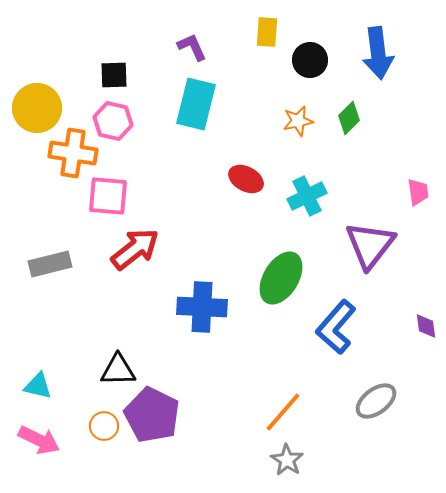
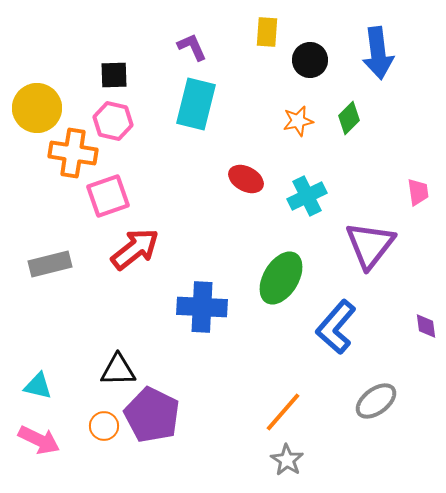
pink square: rotated 24 degrees counterclockwise
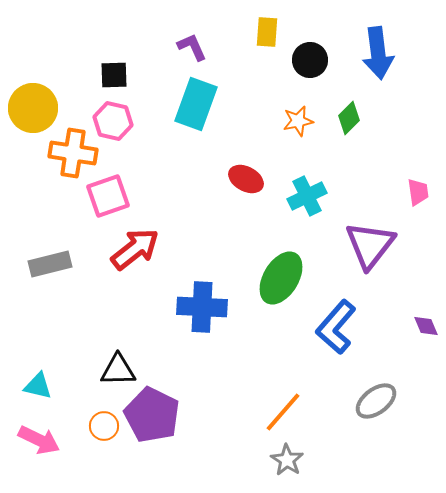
cyan rectangle: rotated 6 degrees clockwise
yellow circle: moved 4 px left
purple diamond: rotated 16 degrees counterclockwise
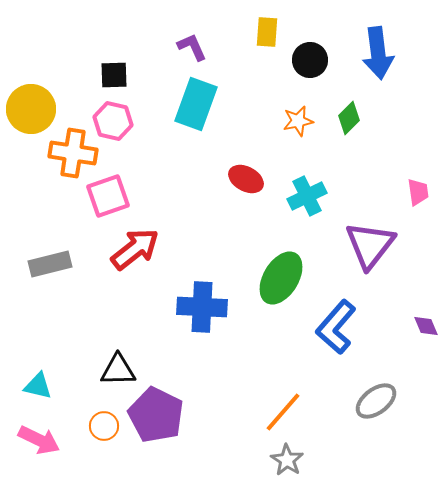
yellow circle: moved 2 px left, 1 px down
purple pentagon: moved 4 px right
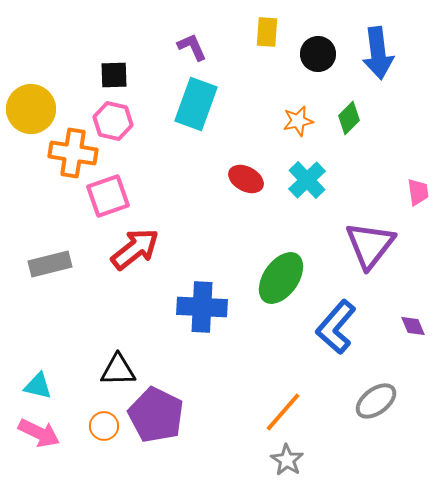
black circle: moved 8 px right, 6 px up
cyan cross: moved 16 px up; rotated 18 degrees counterclockwise
green ellipse: rotated 4 degrees clockwise
purple diamond: moved 13 px left
pink arrow: moved 7 px up
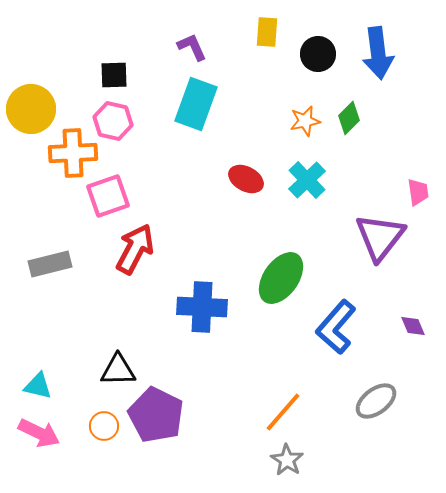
orange star: moved 7 px right
orange cross: rotated 12 degrees counterclockwise
purple triangle: moved 10 px right, 8 px up
red arrow: rotated 24 degrees counterclockwise
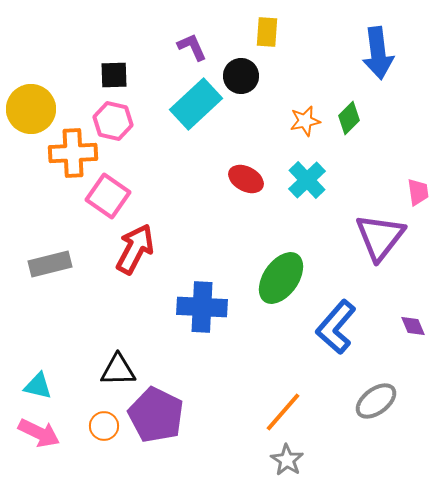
black circle: moved 77 px left, 22 px down
cyan rectangle: rotated 27 degrees clockwise
pink square: rotated 36 degrees counterclockwise
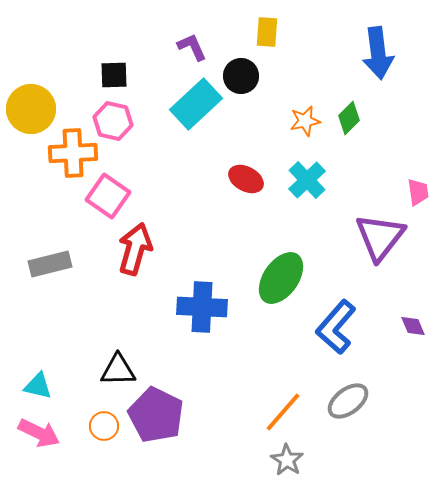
red arrow: rotated 12 degrees counterclockwise
gray ellipse: moved 28 px left
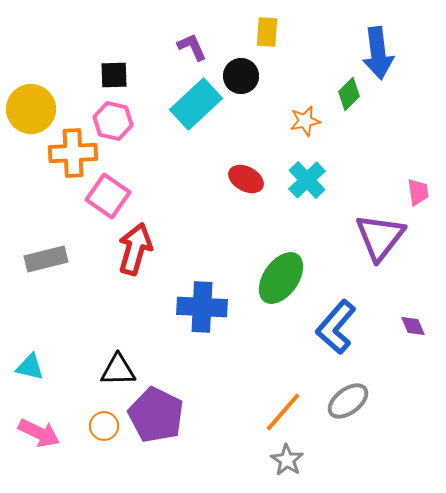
green diamond: moved 24 px up
gray rectangle: moved 4 px left, 5 px up
cyan triangle: moved 8 px left, 19 px up
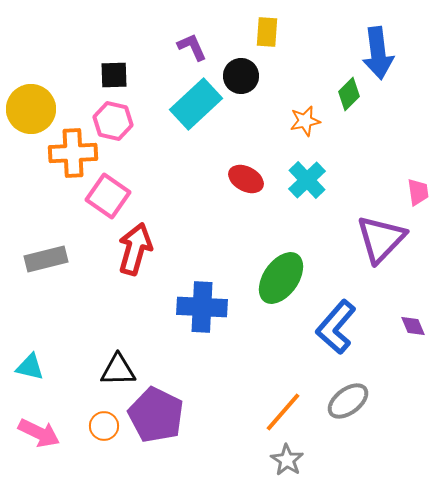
purple triangle: moved 1 px right, 2 px down; rotated 6 degrees clockwise
